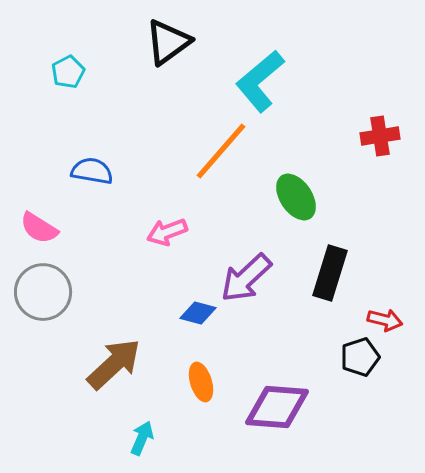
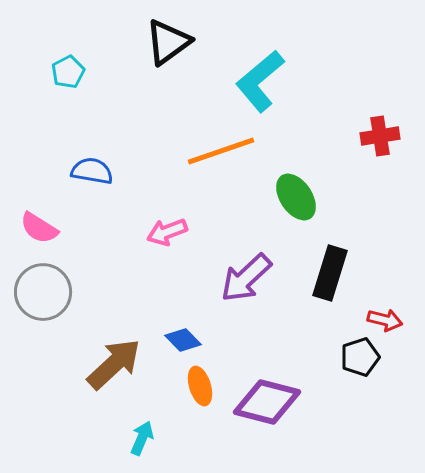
orange line: rotated 30 degrees clockwise
blue diamond: moved 15 px left, 27 px down; rotated 30 degrees clockwise
orange ellipse: moved 1 px left, 4 px down
purple diamond: moved 10 px left, 5 px up; rotated 10 degrees clockwise
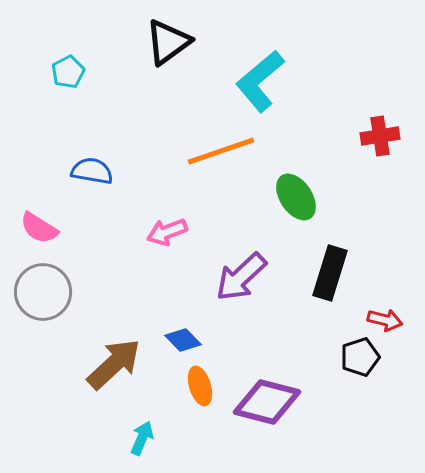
purple arrow: moved 5 px left, 1 px up
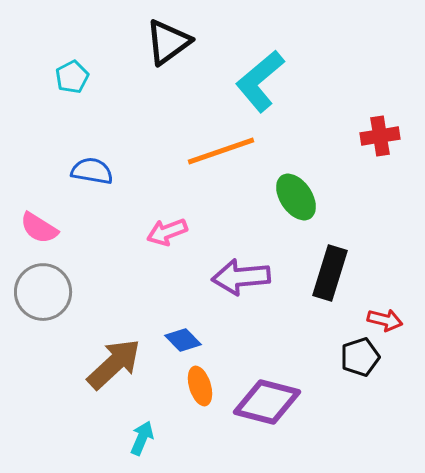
cyan pentagon: moved 4 px right, 5 px down
purple arrow: rotated 38 degrees clockwise
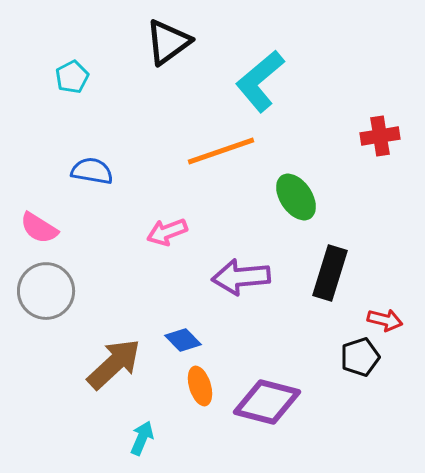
gray circle: moved 3 px right, 1 px up
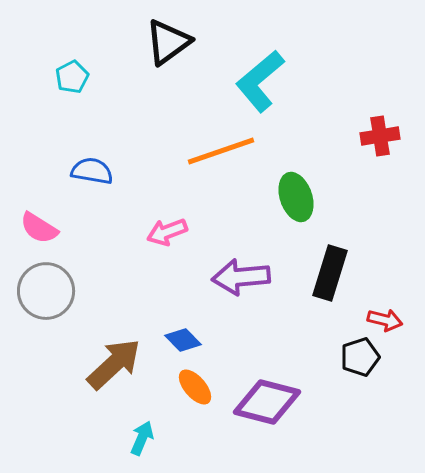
green ellipse: rotated 15 degrees clockwise
orange ellipse: moved 5 px left, 1 px down; rotated 24 degrees counterclockwise
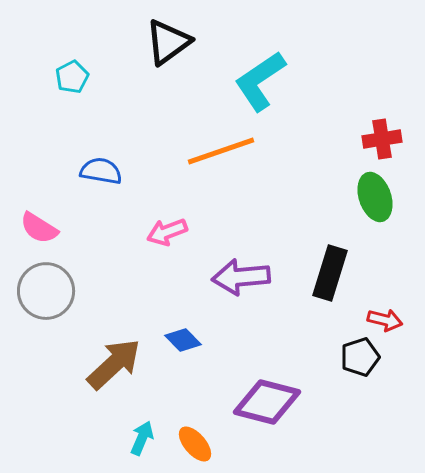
cyan L-shape: rotated 6 degrees clockwise
red cross: moved 2 px right, 3 px down
blue semicircle: moved 9 px right
green ellipse: moved 79 px right
orange ellipse: moved 57 px down
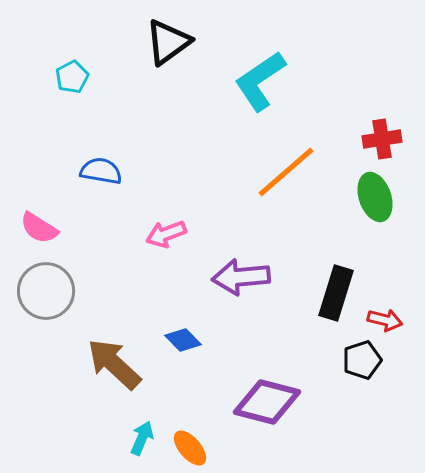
orange line: moved 65 px right, 21 px down; rotated 22 degrees counterclockwise
pink arrow: moved 1 px left, 2 px down
black rectangle: moved 6 px right, 20 px down
black pentagon: moved 2 px right, 3 px down
brown arrow: rotated 94 degrees counterclockwise
orange ellipse: moved 5 px left, 4 px down
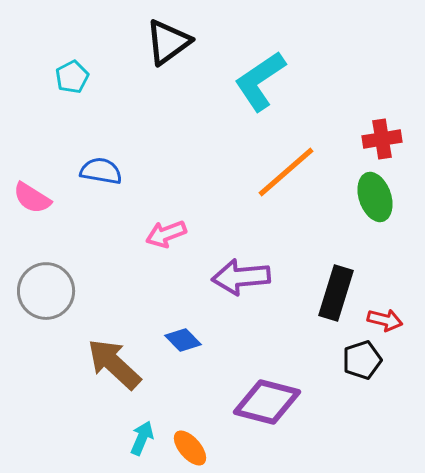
pink semicircle: moved 7 px left, 30 px up
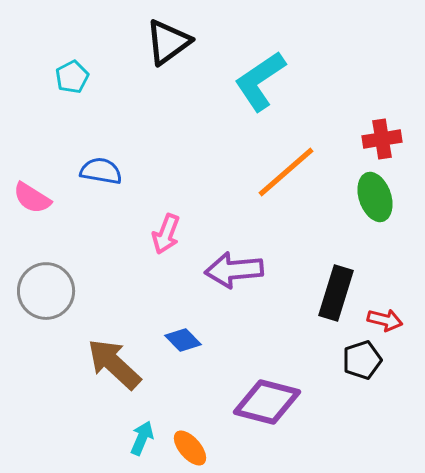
pink arrow: rotated 48 degrees counterclockwise
purple arrow: moved 7 px left, 7 px up
